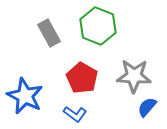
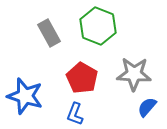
gray star: moved 2 px up
blue star: rotated 9 degrees counterclockwise
blue L-shape: rotated 75 degrees clockwise
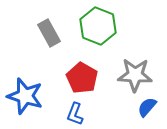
gray star: moved 1 px right, 1 px down
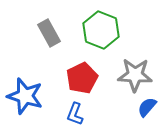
green hexagon: moved 3 px right, 4 px down
red pentagon: rotated 16 degrees clockwise
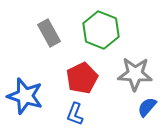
gray star: moved 1 px up
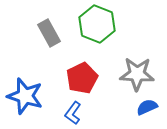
green hexagon: moved 4 px left, 6 px up
gray star: moved 2 px right
blue semicircle: rotated 25 degrees clockwise
blue L-shape: moved 2 px left, 1 px up; rotated 15 degrees clockwise
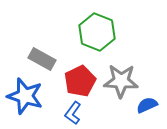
green hexagon: moved 8 px down
gray rectangle: moved 7 px left, 26 px down; rotated 32 degrees counterclockwise
gray star: moved 16 px left, 7 px down
red pentagon: moved 2 px left, 3 px down
blue semicircle: moved 2 px up
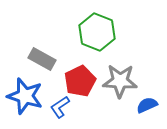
gray star: moved 1 px left
blue L-shape: moved 13 px left, 6 px up; rotated 20 degrees clockwise
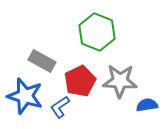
gray rectangle: moved 2 px down
blue semicircle: rotated 15 degrees clockwise
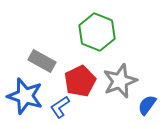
gray star: rotated 24 degrees counterclockwise
blue semicircle: rotated 45 degrees counterclockwise
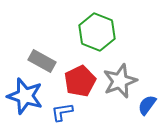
blue L-shape: moved 2 px right, 5 px down; rotated 25 degrees clockwise
